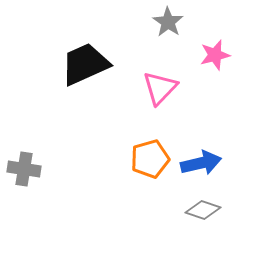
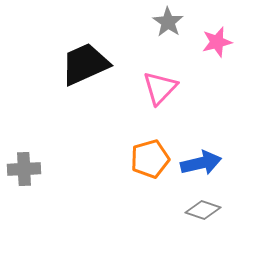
pink star: moved 2 px right, 13 px up
gray cross: rotated 12 degrees counterclockwise
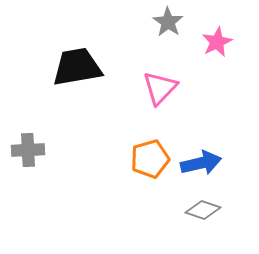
pink star: rotated 12 degrees counterclockwise
black trapezoid: moved 8 px left, 3 px down; rotated 14 degrees clockwise
gray cross: moved 4 px right, 19 px up
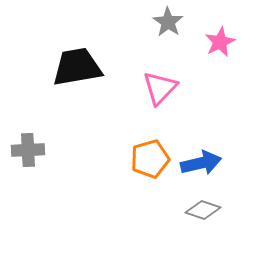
pink star: moved 3 px right
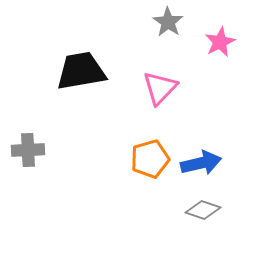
black trapezoid: moved 4 px right, 4 px down
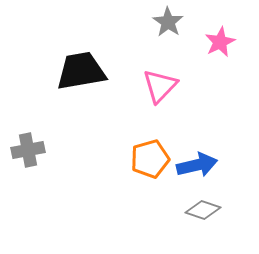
pink triangle: moved 2 px up
gray cross: rotated 8 degrees counterclockwise
blue arrow: moved 4 px left, 2 px down
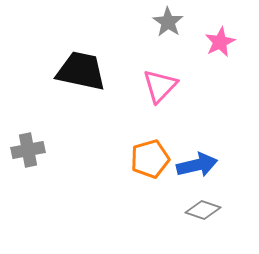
black trapezoid: rotated 22 degrees clockwise
